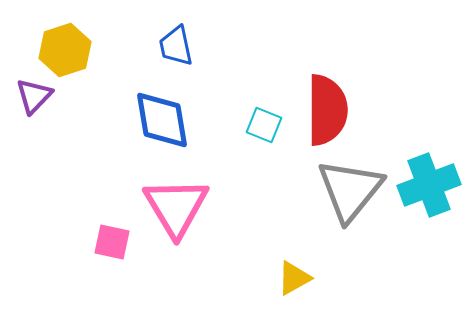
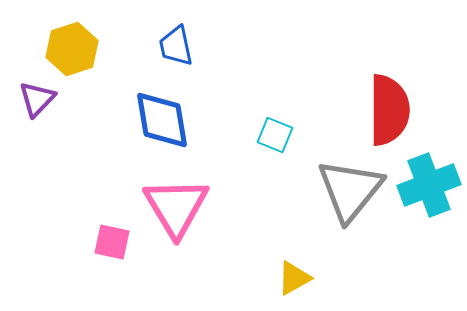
yellow hexagon: moved 7 px right, 1 px up
purple triangle: moved 3 px right, 3 px down
red semicircle: moved 62 px right
cyan square: moved 11 px right, 10 px down
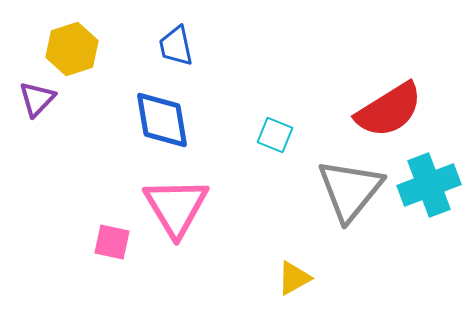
red semicircle: rotated 58 degrees clockwise
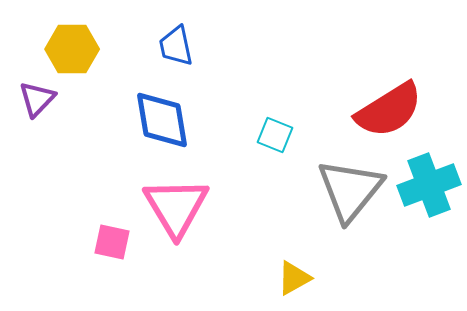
yellow hexagon: rotated 18 degrees clockwise
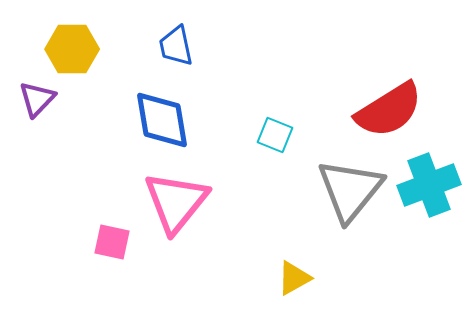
pink triangle: moved 5 px up; rotated 10 degrees clockwise
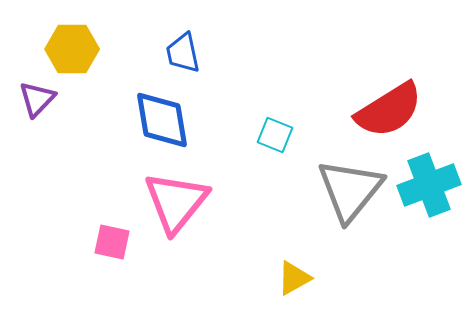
blue trapezoid: moved 7 px right, 7 px down
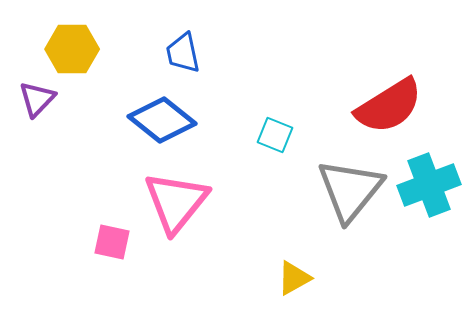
red semicircle: moved 4 px up
blue diamond: rotated 42 degrees counterclockwise
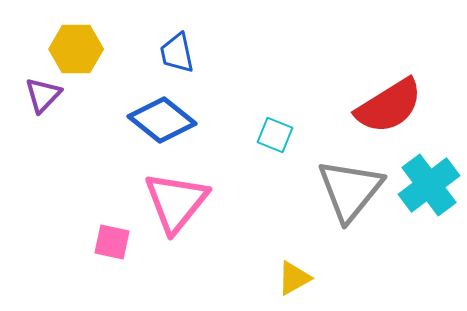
yellow hexagon: moved 4 px right
blue trapezoid: moved 6 px left
purple triangle: moved 6 px right, 4 px up
cyan cross: rotated 16 degrees counterclockwise
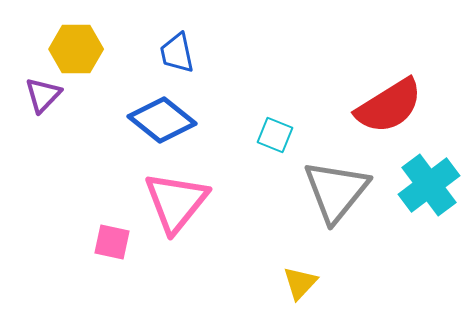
gray triangle: moved 14 px left, 1 px down
yellow triangle: moved 6 px right, 5 px down; rotated 18 degrees counterclockwise
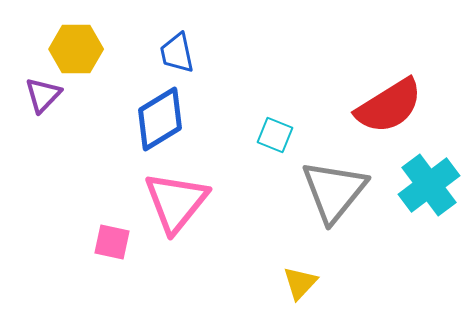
blue diamond: moved 2 px left, 1 px up; rotated 70 degrees counterclockwise
gray triangle: moved 2 px left
